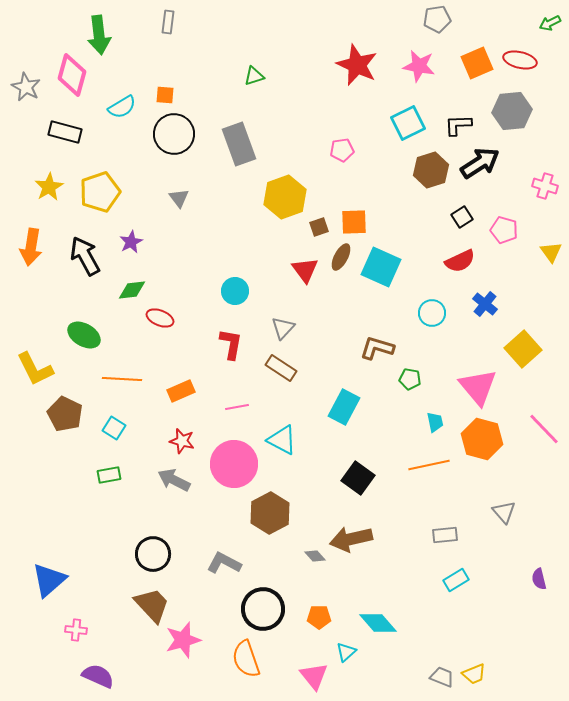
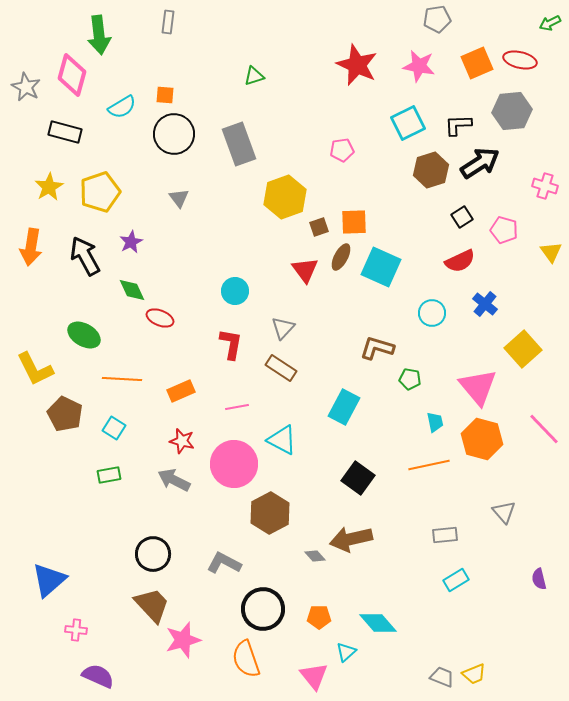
green diamond at (132, 290): rotated 72 degrees clockwise
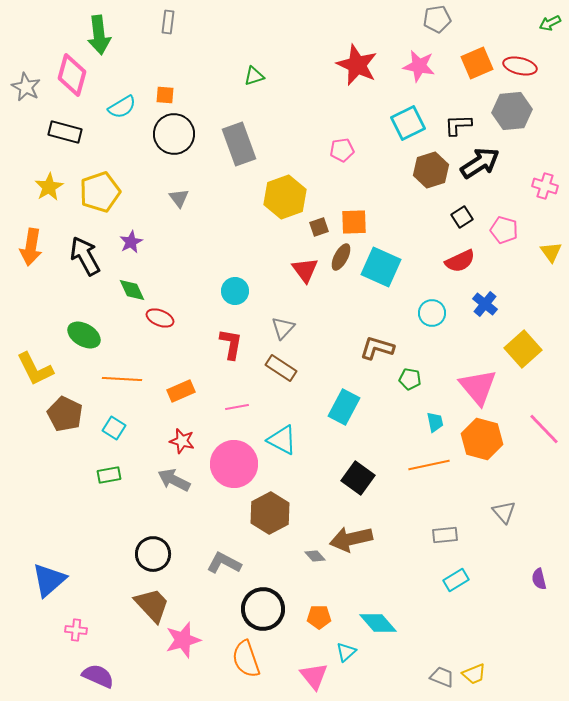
red ellipse at (520, 60): moved 6 px down
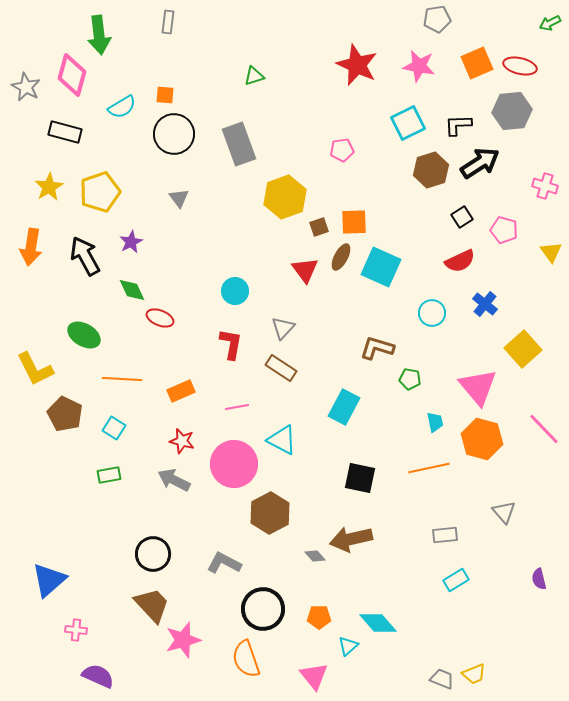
orange line at (429, 465): moved 3 px down
black square at (358, 478): moved 2 px right; rotated 24 degrees counterclockwise
cyan triangle at (346, 652): moved 2 px right, 6 px up
gray trapezoid at (442, 677): moved 2 px down
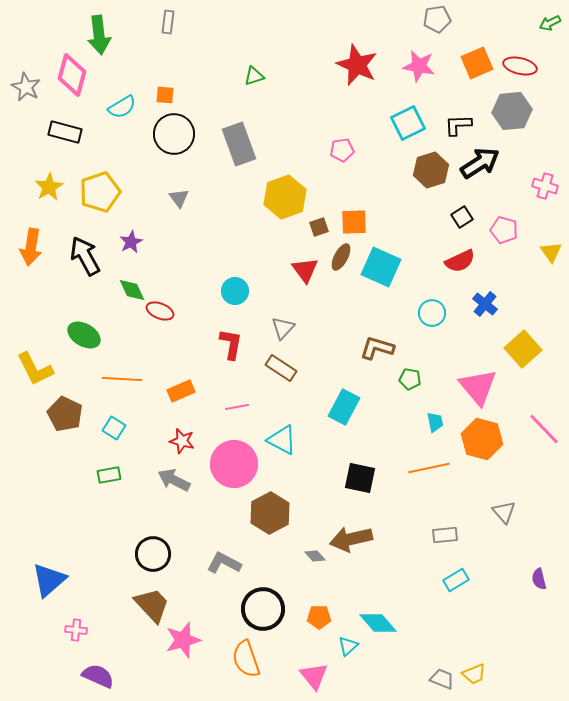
red ellipse at (160, 318): moved 7 px up
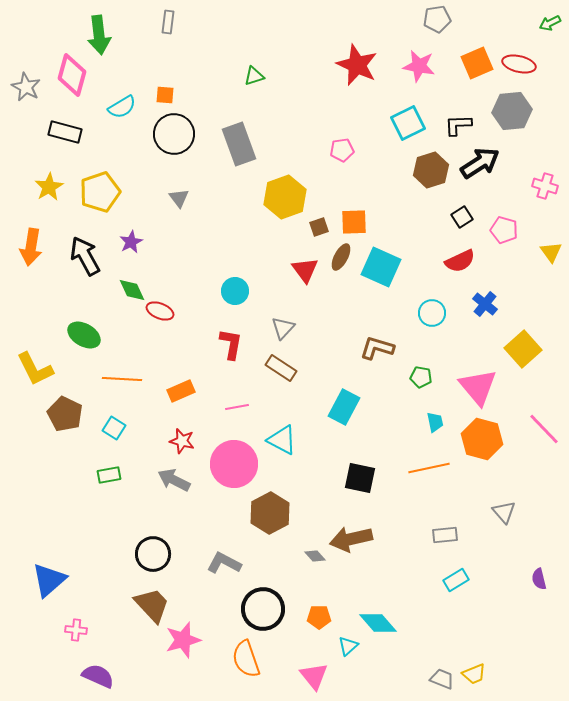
red ellipse at (520, 66): moved 1 px left, 2 px up
green pentagon at (410, 379): moved 11 px right, 2 px up
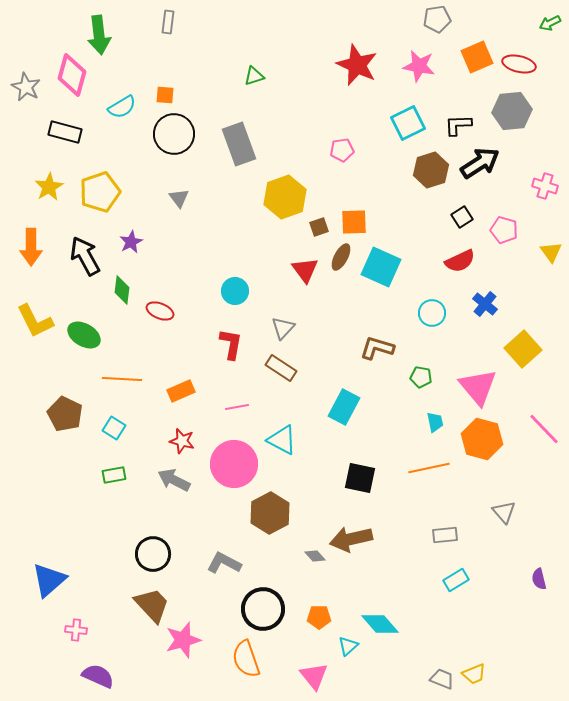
orange square at (477, 63): moved 6 px up
orange arrow at (31, 247): rotated 9 degrees counterclockwise
green diamond at (132, 290): moved 10 px left; rotated 32 degrees clockwise
yellow L-shape at (35, 369): moved 48 px up
green rectangle at (109, 475): moved 5 px right
cyan diamond at (378, 623): moved 2 px right, 1 px down
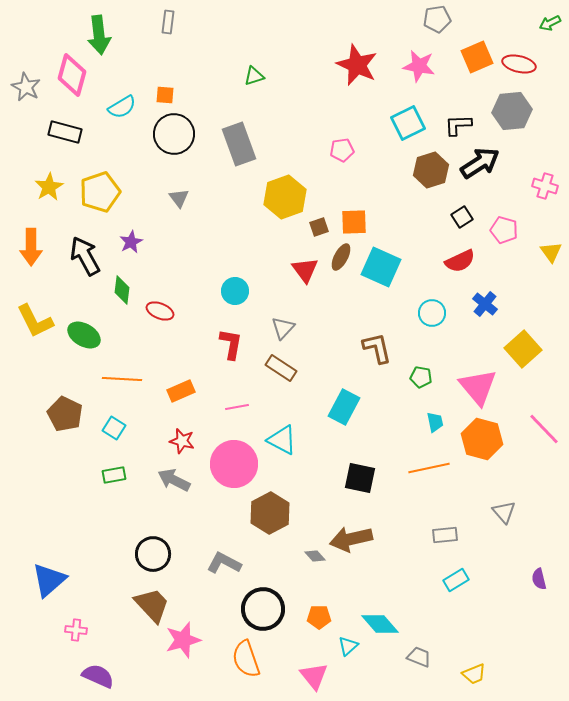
brown L-shape at (377, 348): rotated 60 degrees clockwise
gray trapezoid at (442, 679): moved 23 px left, 22 px up
